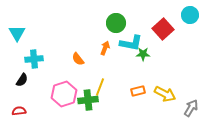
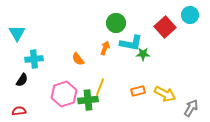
red square: moved 2 px right, 2 px up
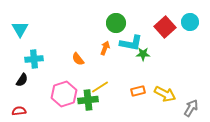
cyan circle: moved 7 px down
cyan triangle: moved 3 px right, 4 px up
yellow line: rotated 36 degrees clockwise
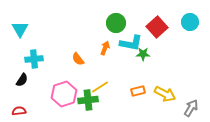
red square: moved 8 px left
